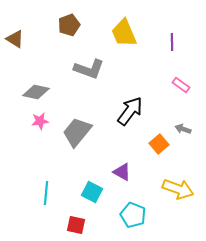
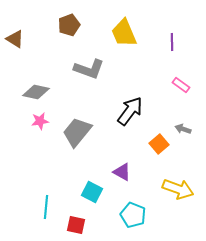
cyan line: moved 14 px down
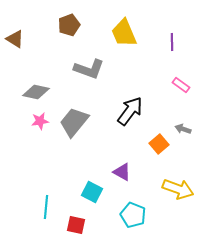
gray trapezoid: moved 3 px left, 10 px up
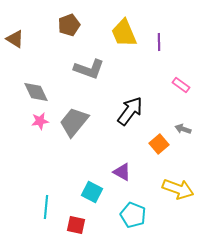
purple line: moved 13 px left
gray diamond: rotated 52 degrees clockwise
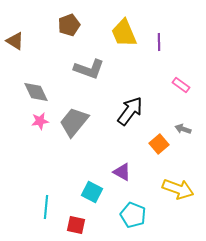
brown triangle: moved 2 px down
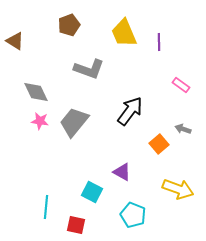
pink star: rotated 18 degrees clockwise
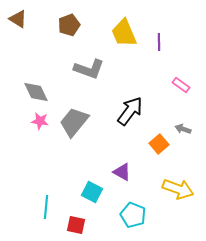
brown triangle: moved 3 px right, 22 px up
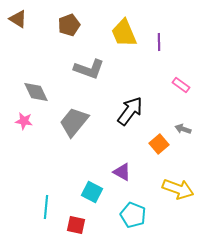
pink star: moved 16 px left
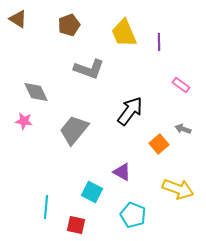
gray trapezoid: moved 8 px down
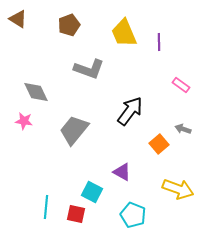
red square: moved 11 px up
